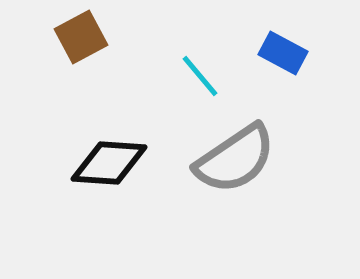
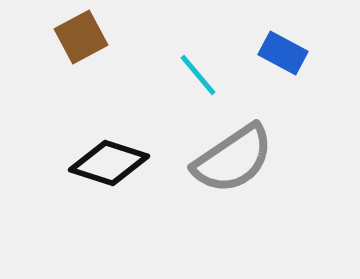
cyan line: moved 2 px left, 1 px up
gray semicircle: moved 2 px left
black diamond: rotated 14 degrees clockwise
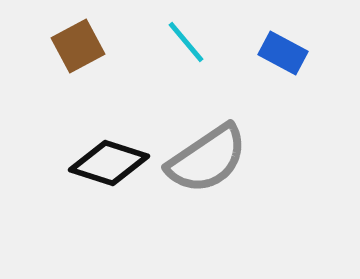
brown square: moved 3 px left, 9 px down
cyan line: moved 12 px left, 33 px up
gray semicircle: moved 26 px left
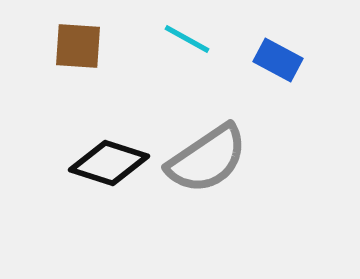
cyan line: moved 1 px right, 3 px up; rotated 21 degrees counterclockwise
brown square: rotated 32 degrees clockwise
blue rectangle: moved 5 px left, 7 px down
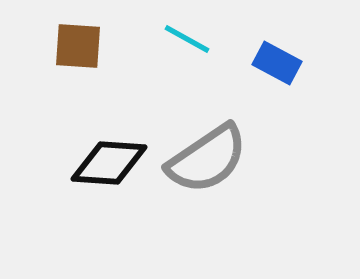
blue rectangle: moved 1 px left, 3 px down
black diamond: rotated 14 degrees counterclockwise
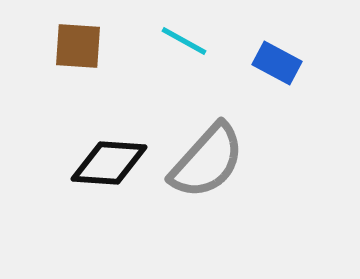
cyan line: moved 3 px left, 2 px down
gray semicircle: moved 2 px down; rotated 14 degrees counterclockwise
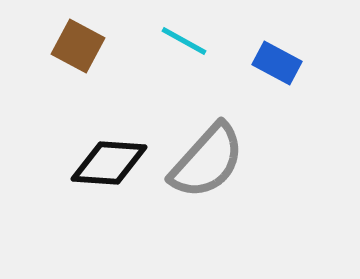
brown square: rotated 24 degrees clockwise
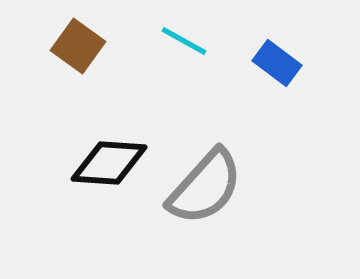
brown square: rotated 8 degrees clockwise
blue rectangle: rotated 9 degrees clockwise
gray semicircle: moved 2 px left, 26 px down
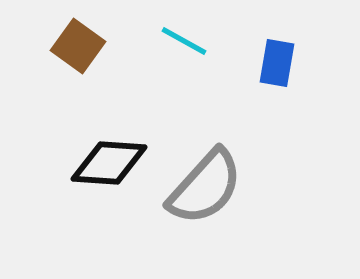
blue rectangle: rotated 63 degrees clockwise
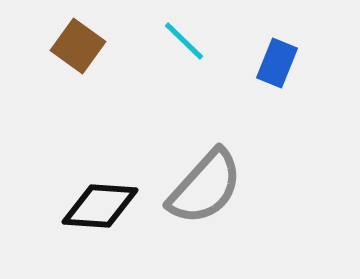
cyan line: rotated 15 degrees clockwise
blue rectangle: rotated 12 degrees clockwise
black diamond: moved 9 px left, 43 px down
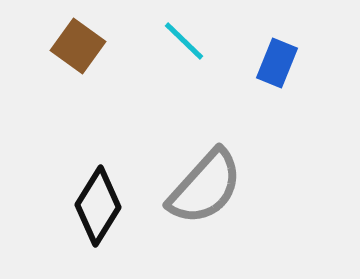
black diamond: moved 2 px left; rotated 62 degrees counterclockwise
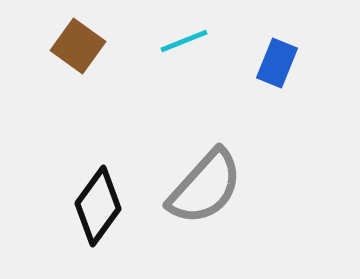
cyan line: rotated 66 degrees counterclockwise
black diamond: rotated 4 degrees clockwise
